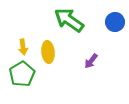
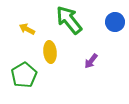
green arrow: rotated 16 degrees clockwise
yellow arrow: moved 4 px right, 18 px up; rotated 126 degrees clockwise
yellow ellipse: moved 2 px right
green pentagon: moved 2 px right, 1 px down
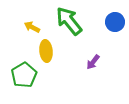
green arrow: moved 1 px down
yellow arrow: moved 5 px right, 2 px up
yellow ellipse: moved 4 px left, 1 px up
purple arrow: moved 2 px right, 1 px down
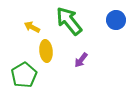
blue circle: moved 1 px right, 2 px up
purple arrow: moved 12 px left, 2 px up
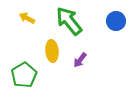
blue circle: moved 1 px down
yellow arrow: moved 5 px left, 9 px up
yellow ellipse: moved 6 px right
purple arrow: moved 1 px left
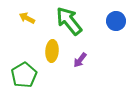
yellow ellipse: rotated 10 degrees clockwise
